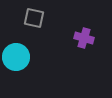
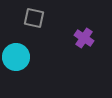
purple cross: rotated 18 degrees clockwise
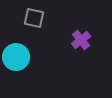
purple cross: moved 3 px left, 2 px down; rotated 18 degrees clockwise
